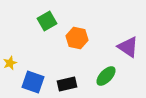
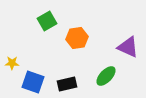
orange hexagon: rotated 20 degrees counterclockwise
purple triangle: rotated 10 degrees counterclockwise
yellow star: moved 2 px right; rotated 24 degrees clockwise
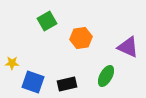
orange hexagon: moved 4 px right
green ellipse: rotated 15 degrees counterclockwise
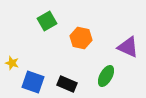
orange hexagon: rotated 20 degrees clockwise
yellow star: rotated 16 degrees clockwise
black rectangle: rotated 36 degrees clockwise
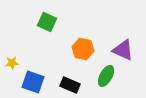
green square: moved 1 px down; rotated 36 degrees counterclockwise
orange hexagon: moved 2 px right, 11 px down
purple triangle: moved 5 px left, 3 px down
yellow star: rotated 24 degrees counterclockwise
black rectangle: moved 3 px right, 1 px down
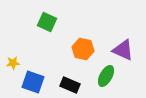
yellow star: moved 1 px right
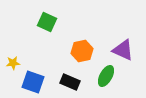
orange hexagon: moved 1 px left, 2 px down; rotated 25 degrees counterclockwise
black rectangle: moved 3 px up
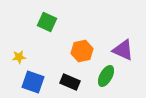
yellow star: moved 6 px right, 6 px up
